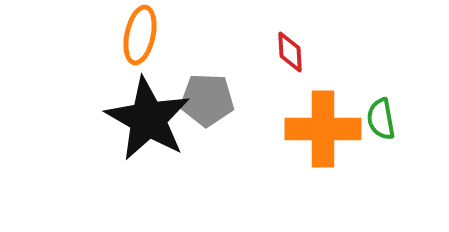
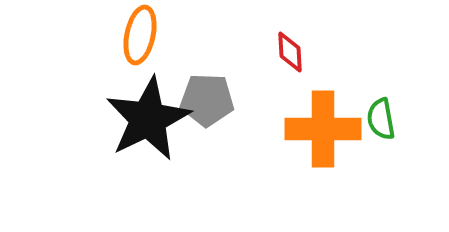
black star: rotated 16 degrees clockwise
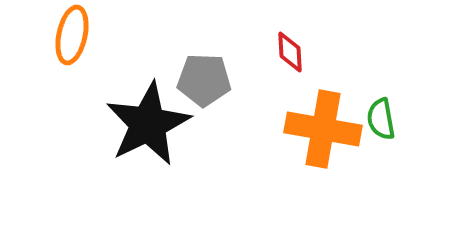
orange ellipse: moved 68 px left
gray pentagon: moved 3 px left, 20 px up
black star: moved 5 px down
orange cross: rotated 10 degrees clockwise
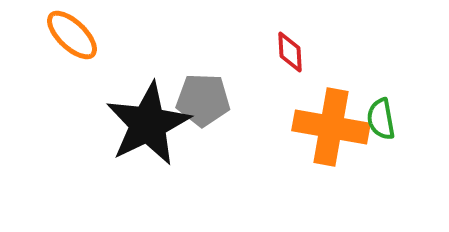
orange ellipse: rotated 58 degrees counterclockwise
gray pentagon: moved 1 px left, 20 px down
orange cross: moved 8 px right, 2 px up
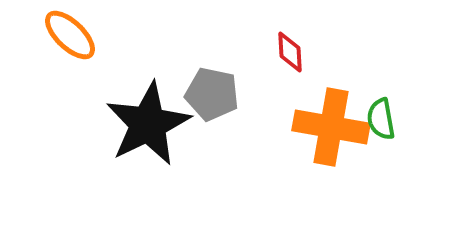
orange ellipse: moved 2 px left
gray pentagon: moved 9 px right, 6 px up; rotated 10 degrees clockwise
